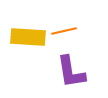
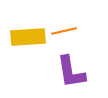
yellow rectangle: rotated 8 degrees counterclockwise
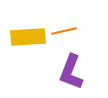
purple L-shape: rotated 30 degrees clockwise
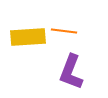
orange line: rotated 20 degrees clockwise
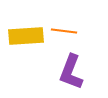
yellow rectangle: moved 2 px left, 1 px up
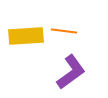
purple L-shape: rotated 147 degrees counterclockwise
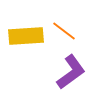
orange line: rotated 30 degrees clockwise
